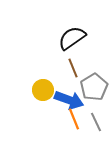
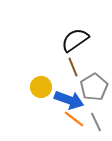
black semicircle: moved 3 px right, 2 px down
brown line: moved 1 px up
yellow circle: moved 2 px left, 3 px up
orange line: rotated 30 degrees counterclockwise
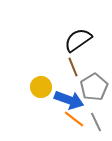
black semicircle: moved 3 px right
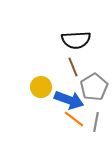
black semicircle: moved 2 px left; rotated 148 degrees counterclockwise
gray line: rotated 36 degrees clockwise
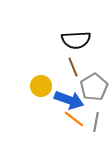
yellow circle: moved 1 px up
